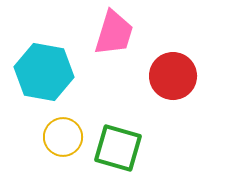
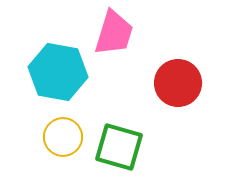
cyan hexagon: moved 14 px right
red circle: moved 5 px right, 7 px down
green square: moved 1 px right, 1 px up
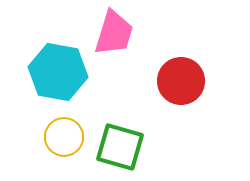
red circle: moved 3 px right, 2 px up
yellow circle: moved 1 px right
green square: moved 1 px right
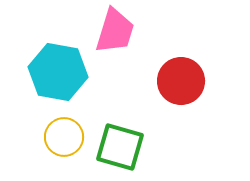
pink trapezoid: moved 1 px right, 2 px up
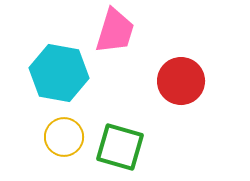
cyan hexagon: moved 1 px right, 1 px down
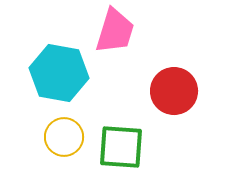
red circle: moved 7 px left, 10 px down
green square: moved 1 px right; rotated 12 degrees counterclockwise
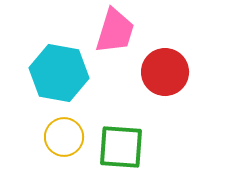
red circle: moved 9 px left, 19 px up
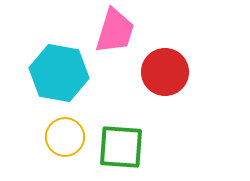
yellow circle: moved 1 px right
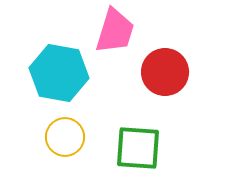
green square: moved 17 px right, 1 px down
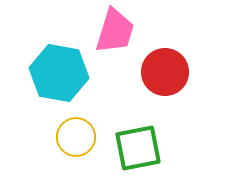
yellow circle: moved 11 px right
green square: rotated 15 degrees counterclockwise
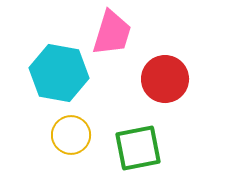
pink trapezoid: moved 3 px left, 2 px down
red circle: moved 7 px down
yellow circle: moved 5 px left, 2 px up
